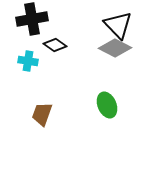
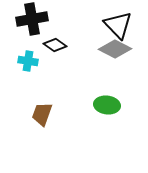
gray diamond: moved 1 px down
green ellipse: rotated 60 degrees counterclockwise
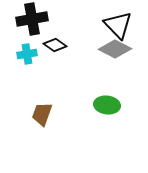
cyan cross: moved 1 px left, 7 px up; rotated 18 degrees counterclockwise
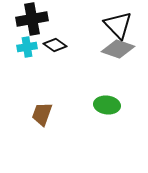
gray diamond: moved 3 px right; rotated 8 degrees counterclockwise
cyan cross: moved 7 px up
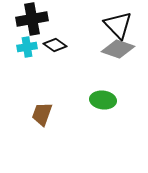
green ellipse: moved 4 px left, 5 px up
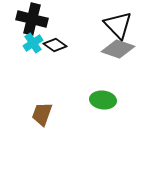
black cross: rotated 24 degrees clockwise
cyan cross: moved 6 px right, 4 px up; rotated 24 degrees counterclockwise
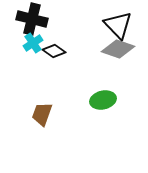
black diamond: moved 1 px left, 6 px down
green ellipse: rotated 20 degrees counterclockwise
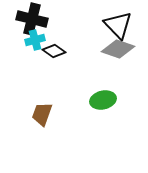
cyan cross: moved 2 px right, 3 px up; rotated 18 degrees clockwise
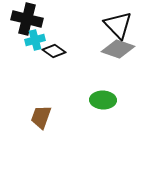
black cross: moved 5 px left
green ellipse: rotated 15 degrees clockwise
brown trapezoid: moved 1 px left, 3 px down
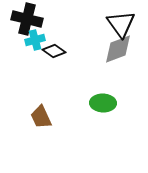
black triangle: moved 3 px right, 1 px up; rotated 8 degrees clockwise
gray diamond: rotated 40 degrees counterclockwise
green ellipse: moved 3 px down
brown trapezoid: rotated 45 degrees counterclockwise
